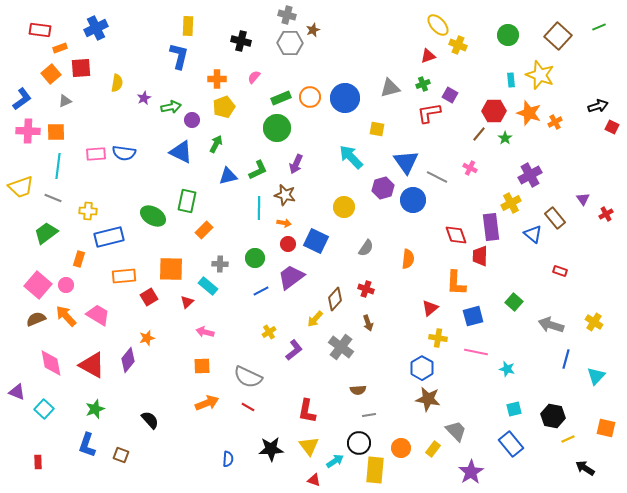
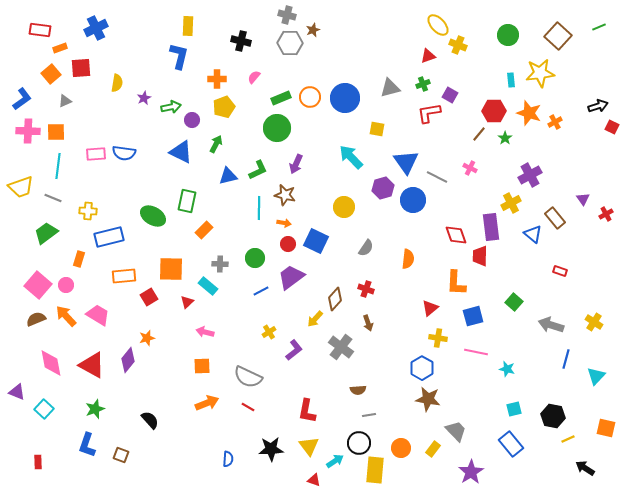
yellow star at (540, 75): moved 2 px up; rotated 28 degrees counterclockwise
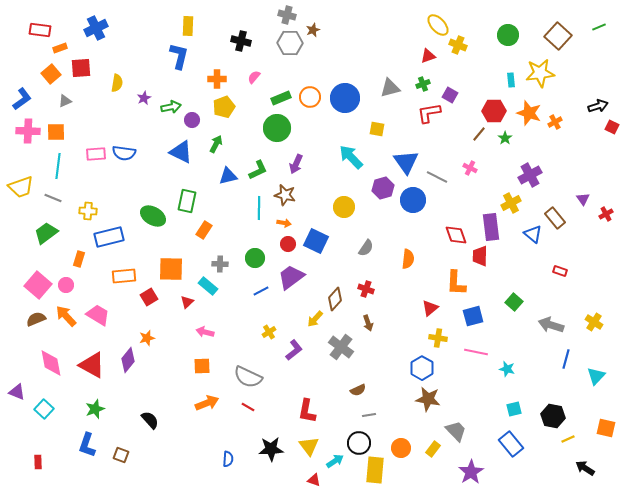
orange rectangle at (204, 230): rotated 12 degrees counterclockwise
brown semicircle at (358, 390): rotated 21 degrees counterclockwise
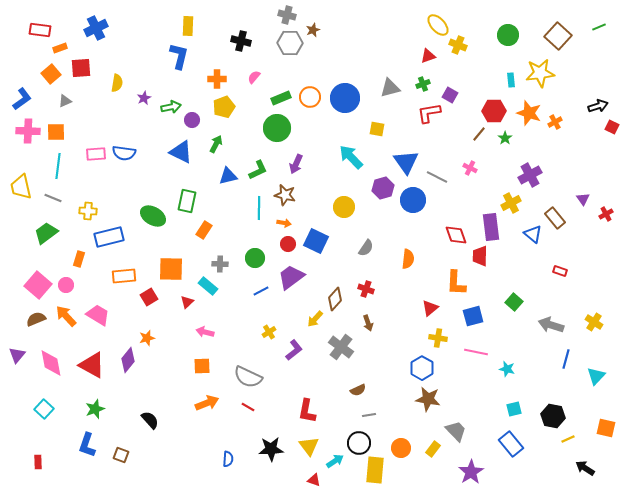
yellow trapezoid at (21, 187): rotated 96 degrees clockwise
purple triangle at (17, 392): moved 37 px up; rotated 48 degrees clockwise
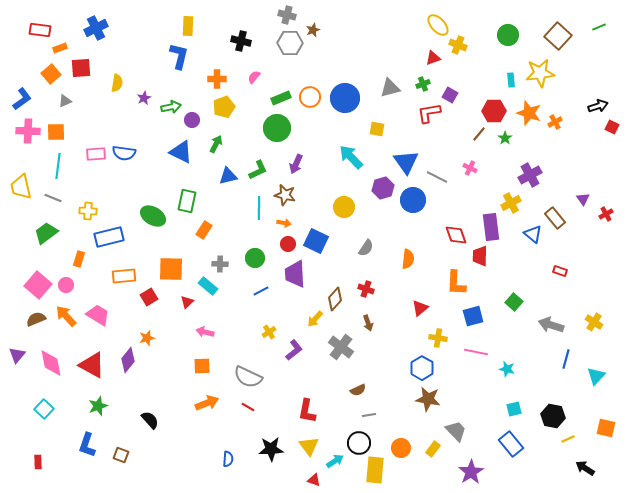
red triangle at (428, 56): moved 5 px right, 2 px down
purple trapezoid at (291, 277): moved 4 px right, 3 px up; rotated 56 degrees counterclockwise
red triangle at (430, 308): moved 10 px left
green star at (95, 409): moved 3 px right, 3 px up
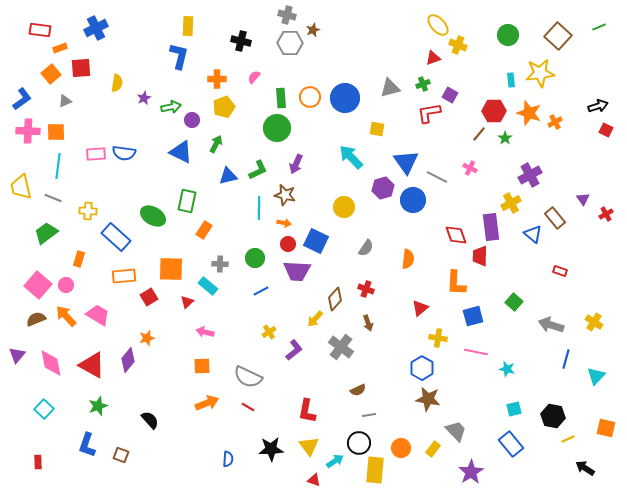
green rectangle at (281, 98): rotated 72 degrees counterclockwise
red square at (612, 127): moved 6 px left, 3 px down
blue rectangle at (109, 237): moved 7 px right; rotated 56 degrees clockwise
purple trapezoid at (295, 274): moved 2 px right, 3 px up; rotated 84 degrees counterclockwise
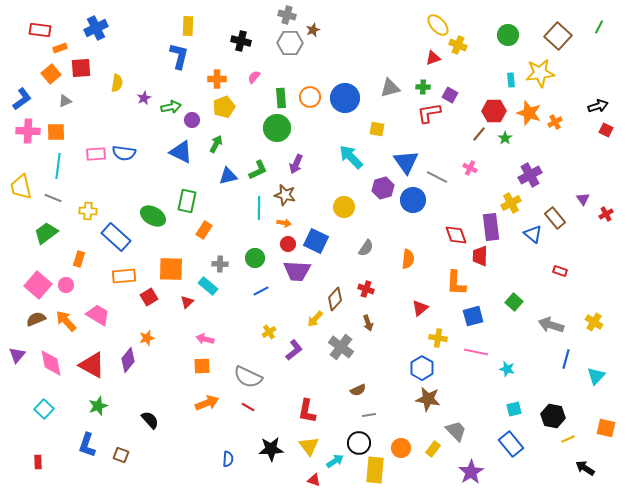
green line at (599, 27): rotated 40 degrees counterclockwise
green cross at (423, 84): moved 3 px down; rotated 24 degrees clockwise
orange arrow at (66, 316): moved 5 px down
pink arrow at (205, 332): moved 7 px down
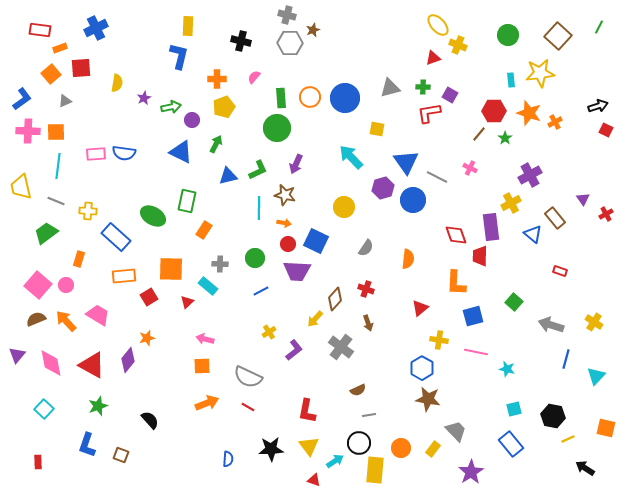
gray line at (53, 198): moved 3 px right, 3 px down
yellow cross at (438, 338): moved 1 px right, 2 px down
